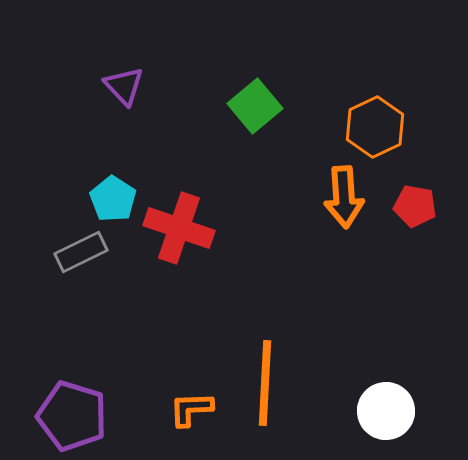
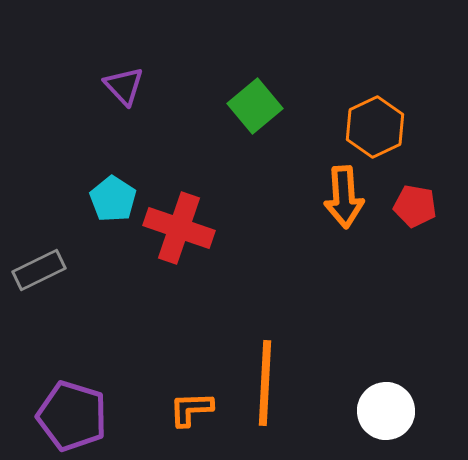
gray rectangle: moved 42 px left, 18 px down
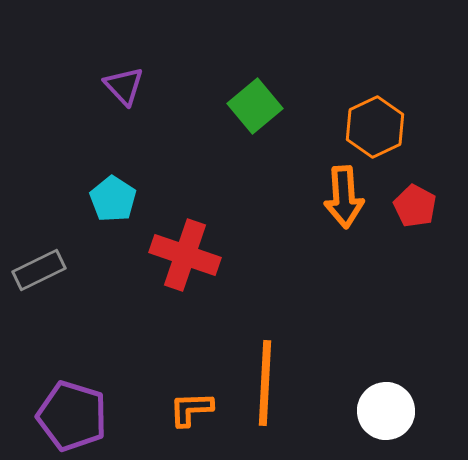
red pentagon: rotated 18 degrees clockwise
red cross: moved 6 px right, 27 px down
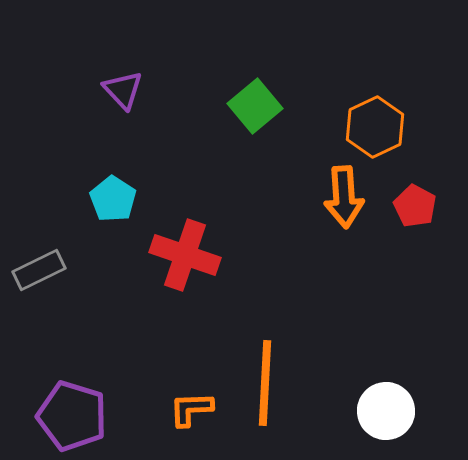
purple triangle: moved 1 px left, 4 px down
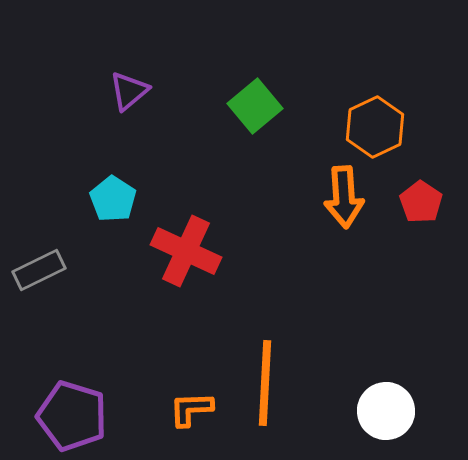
purple triangle: moved 6 px right, 1 px down; rotated 33 degrees clockwise
red pentagon: moved 6 px right, 4 px up; rotated 6 degrees clockwise
red cross: moved 1 px right, 4 px up; rotated 6 degrees clockwise
